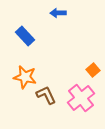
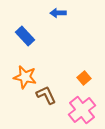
orange square: moved 9 px left, 8 px down
pink cross: moved 1 px right, 12 px down
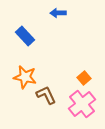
pink cross: moved 6 px up
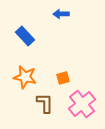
blue arrow: moved 3 px right, 1 px down
orange square: moved 21 px left; rotated 24 degrees clockwise
brown L-shape: moved 1 px left, 8 px down; rotated 25 degrees clockwise
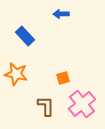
orange star: moved 9 px left, 3 px up
brown L-shape: moved 1 px right, 3 px down
